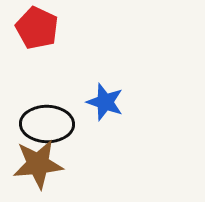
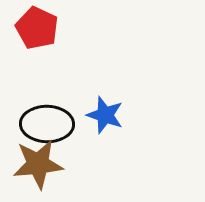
blue star: moved 13 px down
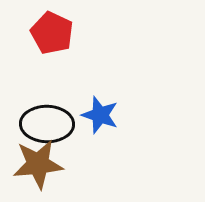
red pentagon: moved 15 px right, 5 px down
blue star: moved 5 px left
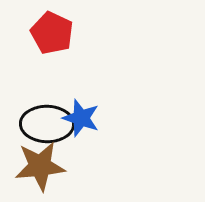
blue star: moved 19 px left, 3 px down
brown star: moved 2 px right, 2 px down
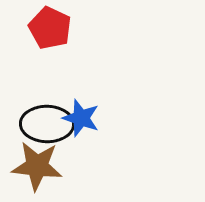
red pentagon: moved 2 px left, 5 px up
brown star: moved 3 px left; rotated 12 degrees clockwise
